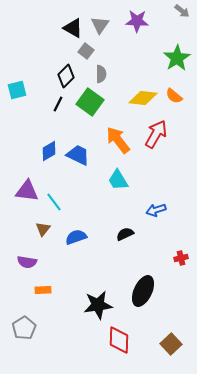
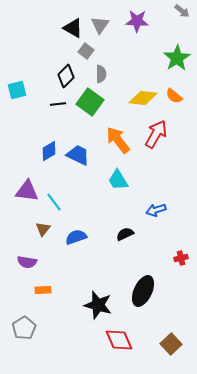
black line: rotated 56 degrees clockwise
black star: rotated 24 degrees clockwise
red diamond: rotated 24 degrees counterclockwise
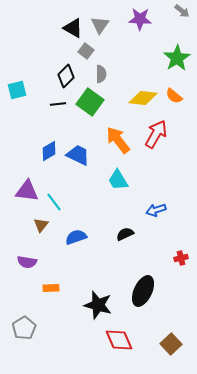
purple star: moved 3 px right, 2 px up
brown triangle: moved 2 px left, 4 px up
orange rectangle: moved 8 px right, 2 px up
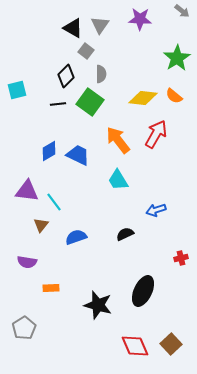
red diamond: moved 16 px right, 6 px down
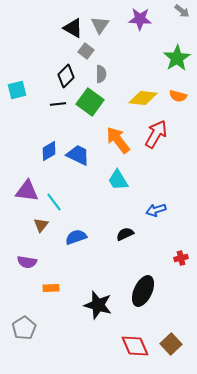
orange semicircle: moved 4 px right; rotated 24 degrees counterclockwise
